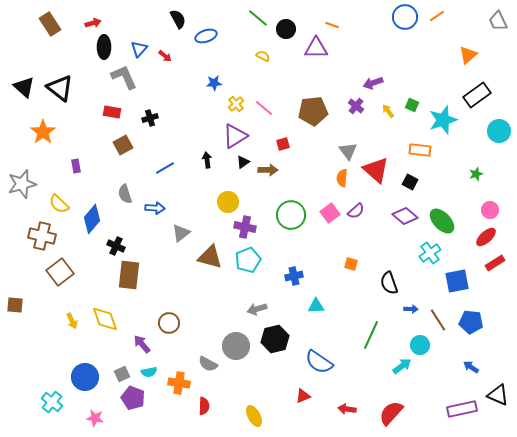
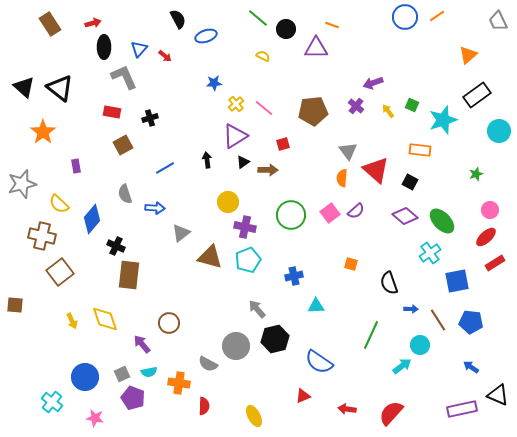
gray arrow at (257, 309): rotated 66 degrees clockwise
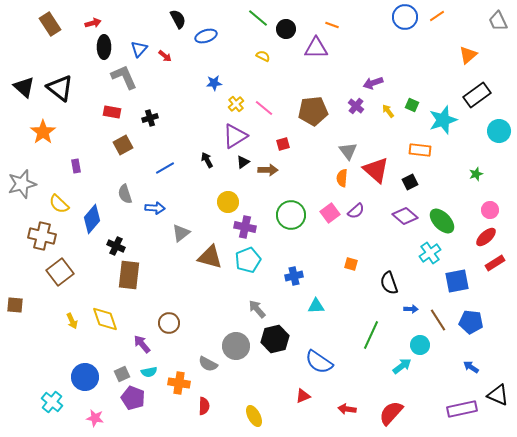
black arrow at (207, 160): rotated 21 degrees counterclockwise
black square at (410, 182): rotated 35 degrees clockwise
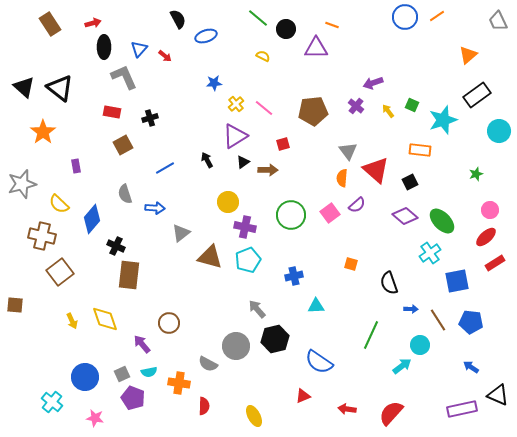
purple semicircle at (356, 211): moved 1 px right, 6 px up
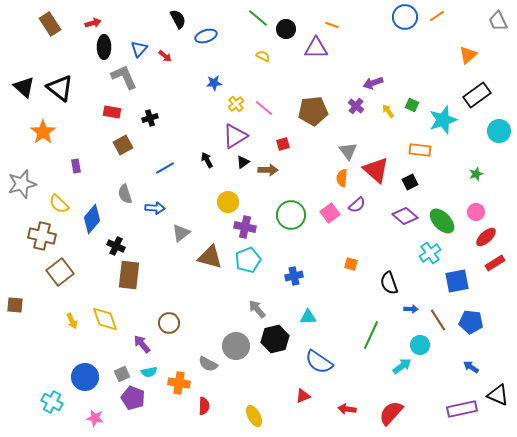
pink circle at (490, 210): moved 14 px left, 2 px down
cyan triangle at (316, 306): moved 8 px left, 11 px down
cyan cross at (52, 402): rotated 10 degrees counterclockwise
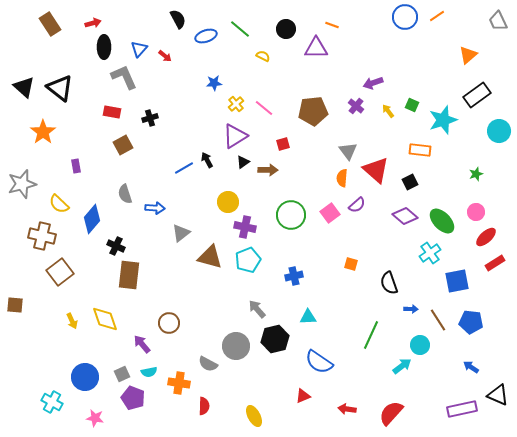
green line at (258, 18): moved 18 px left, 11 px down
blue line at (165, 168): moved 19 px right
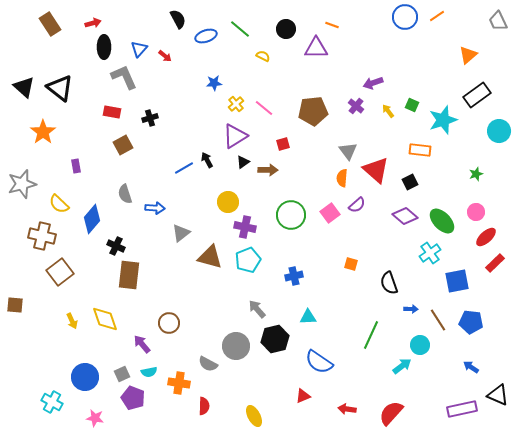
red rectangle at (495, 263): rotated 12 degrees counterclockwise
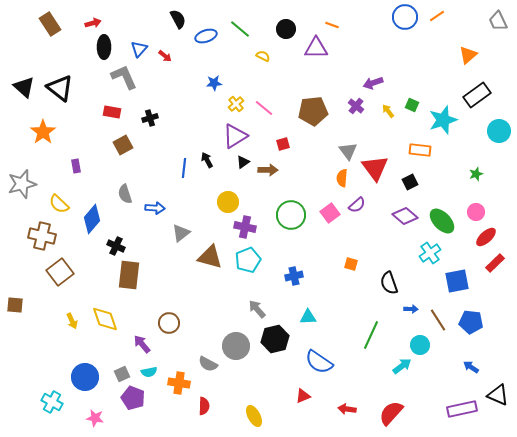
blue line at (184, 168): rotated 54 degrees counterclockwise
red triangle at (376, 170): moved 1 px left, 2 px up; rotated 12 degrees clockwise
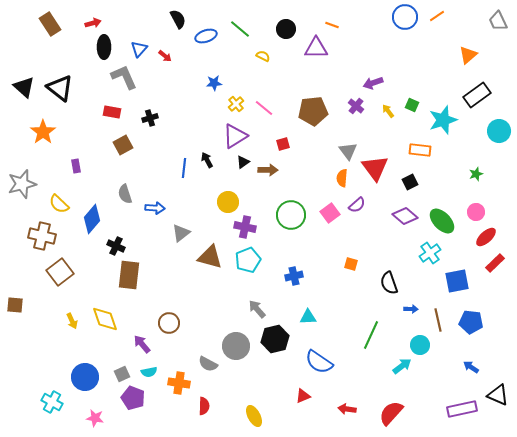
brown line at (438, 320): rotated 20 degrees clockwise
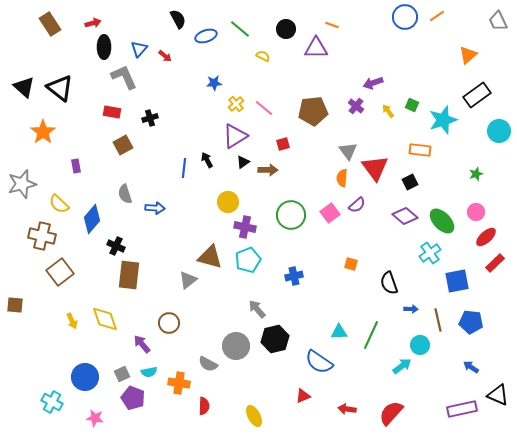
gray triangle at (181, 233): moved 7 px right, 47 px down
cyan triangle at (308, 317): moved 31 px right, 15 px down
